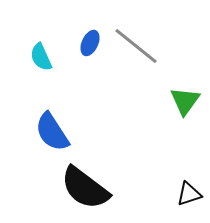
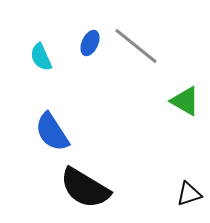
green triangle: rotated 36 degrees counterclockwise
black semicircle: rotated 6 degrees counterclockwise
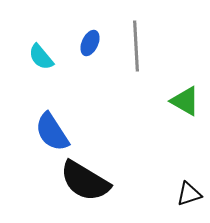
gray line: rotated 48 degrees clockwise
cyan semicircle: rotated 16 degrees counterclockwise
black semicircle: moved 7 px up
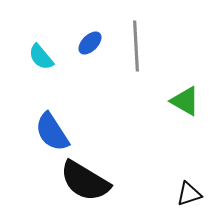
blue ellipse: rotated 20 degrees clockwise
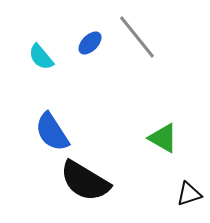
gray line: moved 1 px right, 9 px up; rotated 36 degrees counterclockwise
green triangle: moved 22 px left, 37 px down
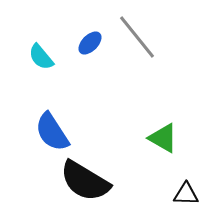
black triangle: moved 3 px left; rotated 20 degrees clockwise
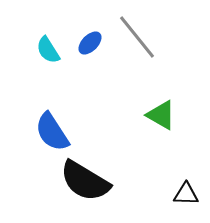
cyan semicircle: moved 7 px right, 7 px up; rotated 8 degrees clockwise
green triangle: moved 2 px left, 23 px up
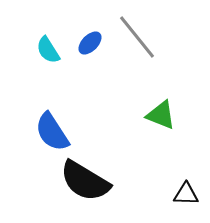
green triangle: rotated 8 degrees counterclockwise
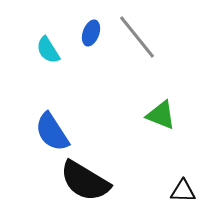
blue ellipse: moved 1 px right, 10 px up; rotated 25 degrees counterclockwise
black triangle: moved 3 px left, 3 px up
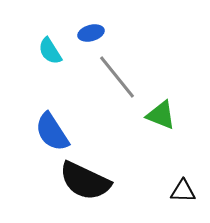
blue ellipse: rotated 55 degrees clockwise
gray line: moved 20 px left, 40 px down
cyan semicircle: moved 2 px right, 1 px down
black semicircle: rotated 6 degrees counterclockwise
